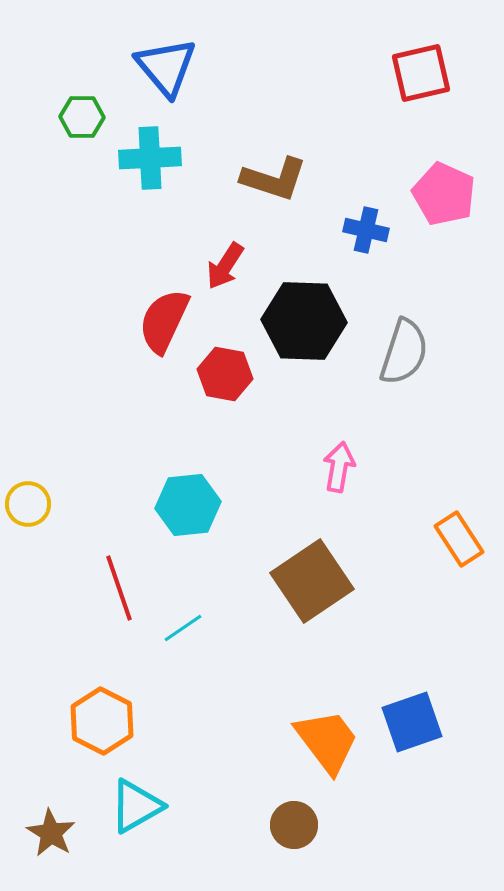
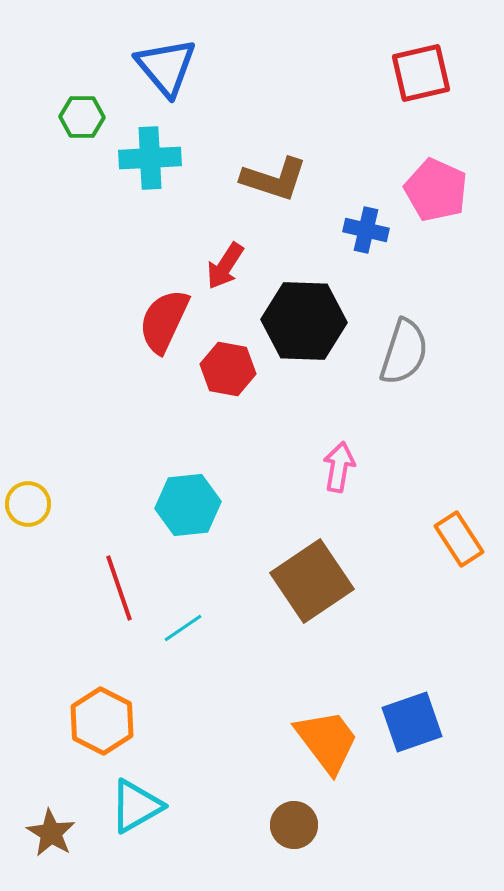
pink pentagon: moved 8 px left, 4 px up
red hexagon: moved 3 px right, 5 px up
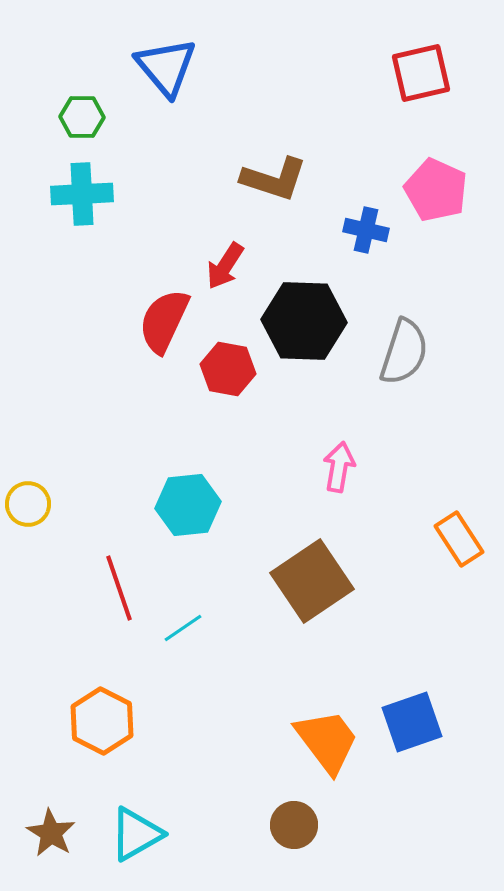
cyan cross: moved 68 px left, 36 px down
cyan triangle: moved 28 px down
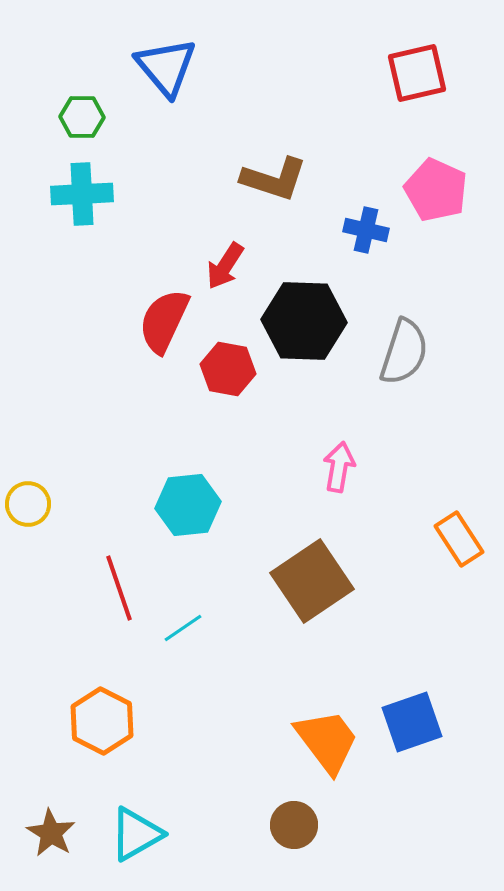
red square: moved 4 px left
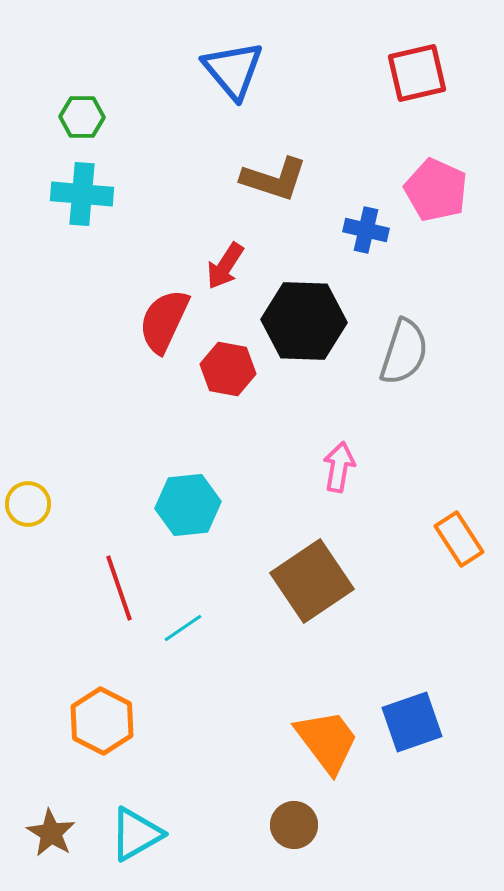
blue triangle: moved 67 px right, 3 px down
cyan cross: rotated 8 degrees clockwise
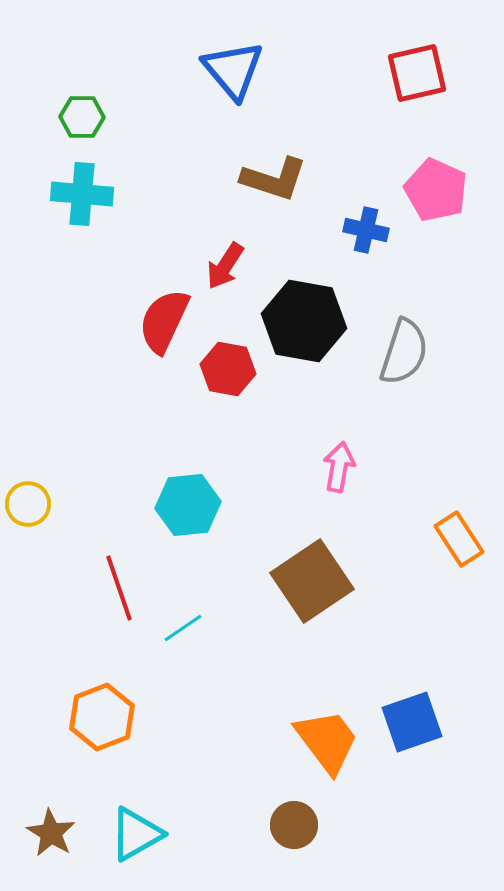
black hexagon: rotated 8 degrees clockwise
orange hexagon: moved 4 px up; rotated 12 degrees clockwise
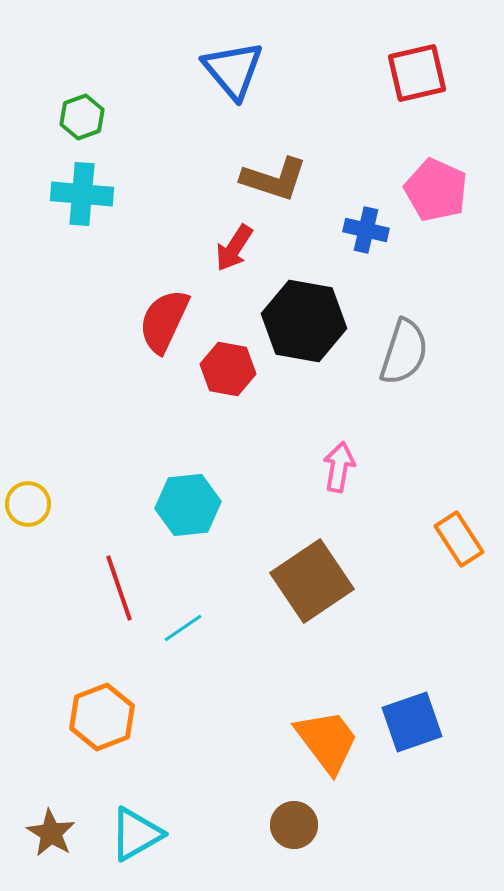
green hexagon: rotated 21 degrees counterclockwise
red arrow: moved 9 px right, 18 px up
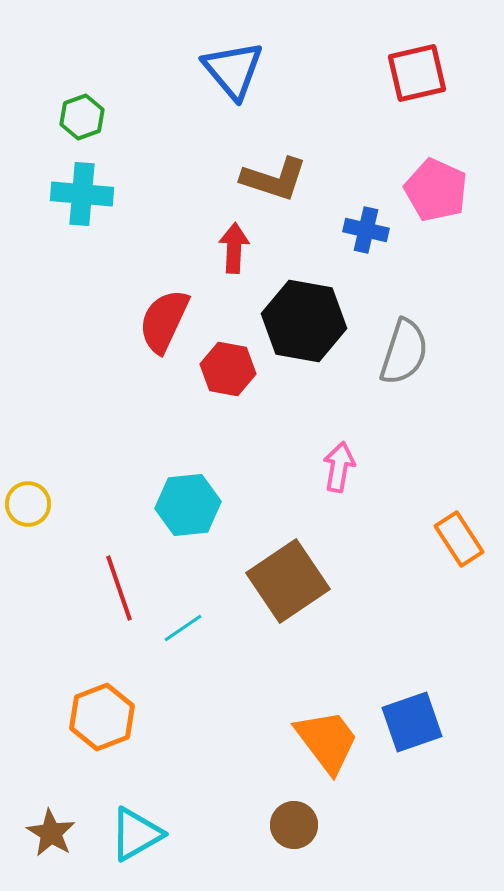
red arrow: rotated 150 degrees clockwise
brown square: moved 24 px left
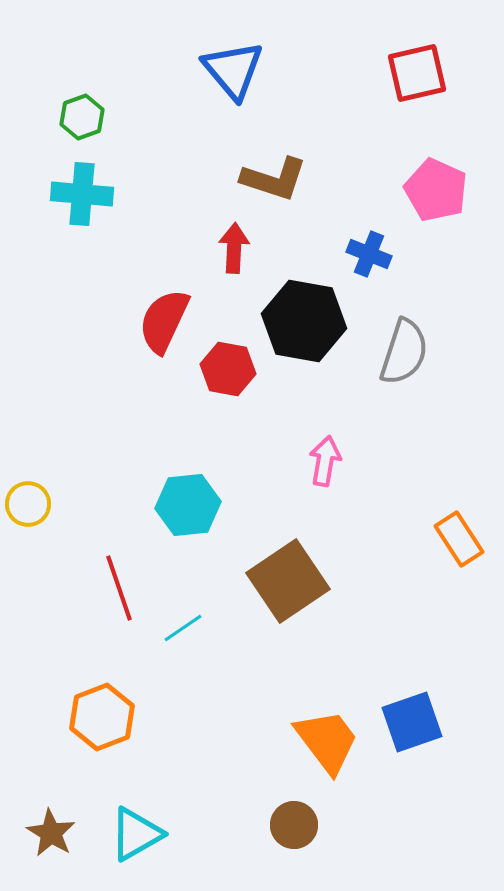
blue cross: moved 3 px right, 24 px down; rotated 9 degrees clockwise
pink arrow: moved 14 px left, 6 px up
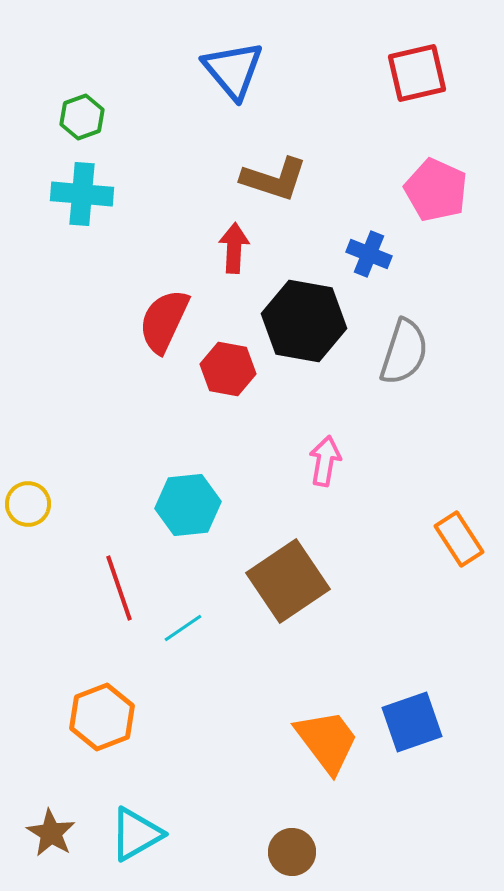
brown circle: moved 2 px left, 27 px down
